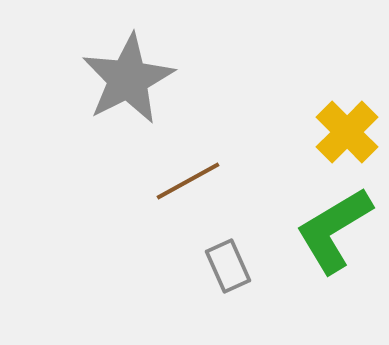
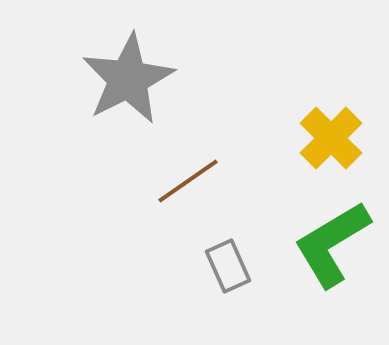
yellow cross: moved 16 px left, 6 px down
brown line: rotated 6 degrees counterclockwise
green L-shape: moved 2 px left, 14 px down
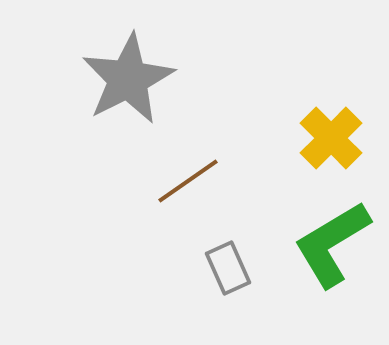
gray rectangle: moved 2 px down
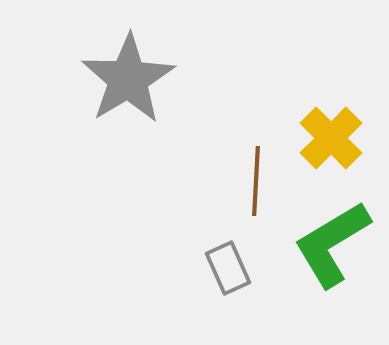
gray star: rotated 4 degrees counterclockwise
brown line: moved 68 px right; rotated 52 degrees counterclockwise
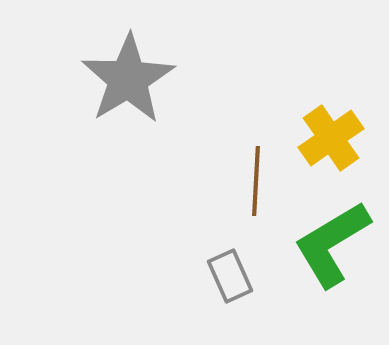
yellow cross: rotated 10 degrees clockwise
gray rectangle: moved 2 px right, 8 px down
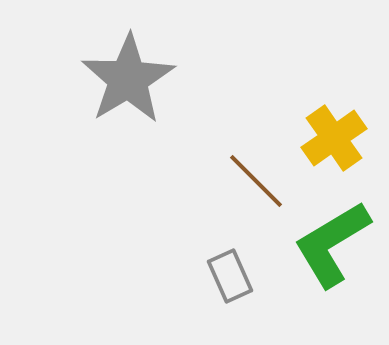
yellow cross: moved 3 px right
brown line: rotated 48 degrees counterclockwise
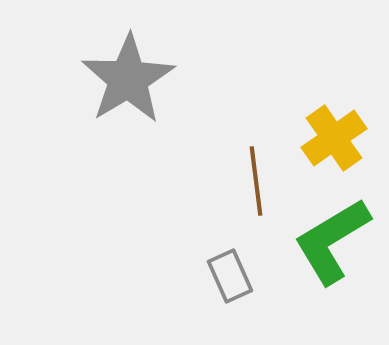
brown line: rotated 38 degrees clockwise
green L-shape: moved 3 px up
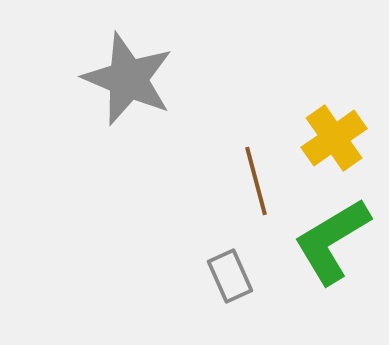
gray star: rotated 18 degrees counterclockwise
brown line: rotated 8 degrees counterclockwise
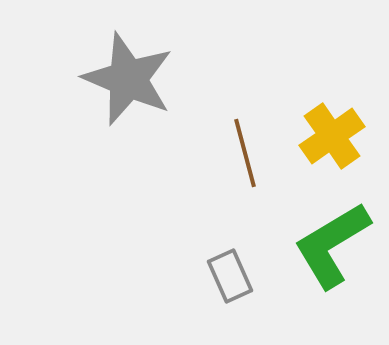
yellow cross: moved 2 px left, 2 px up
brown line: moved 11 px left, 28 px up
green L-shape: moved 4 px down
